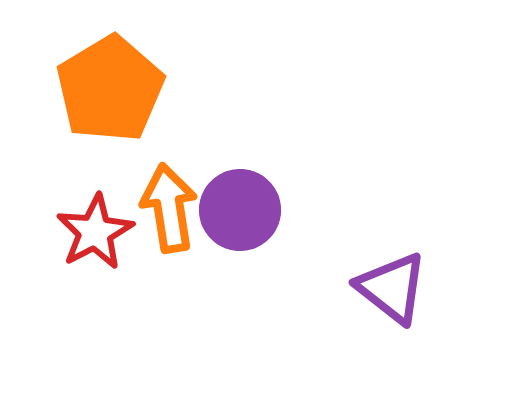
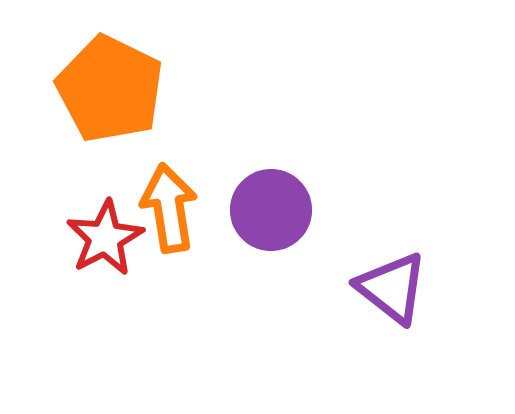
orange pentagon: rotated 15 degrees counterclockwise
purple circle: moved 31 px right
red star: moved 10 px right, 6 px down
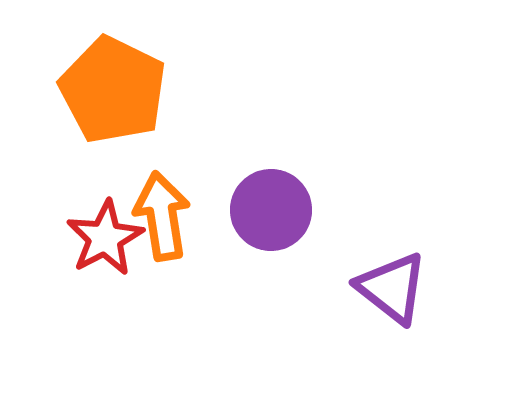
orange pentagon: moved 3 px right, 1 px down
orange arrow: moved 7 px left, 8 px down
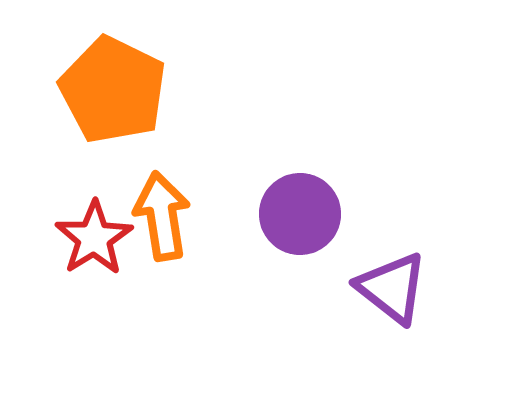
purple circle: moved 29 px right, 4 px down
red star: moved 11 px left; rotated 4 degrees counterclockwise
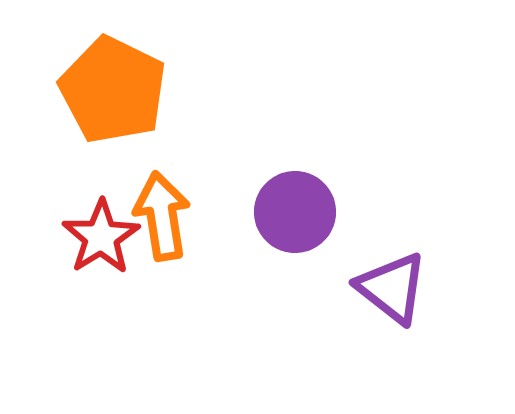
purple circle: moved 5 px left, 2 px up
red star: moved 7 px right, 1 px up
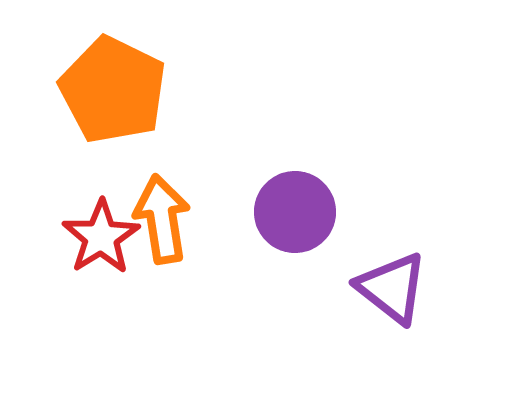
orange arrow: moved 3 px down
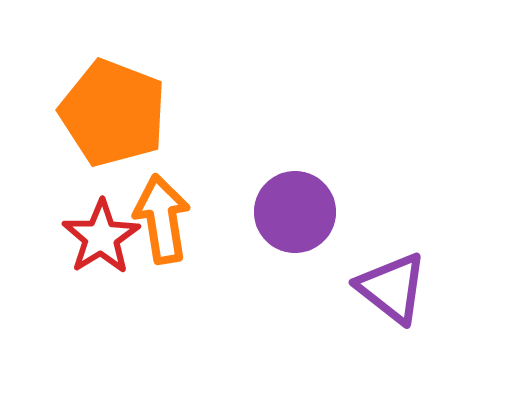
orange pentagon: moved 23 px down; rotated 5 degrees counterclockwise
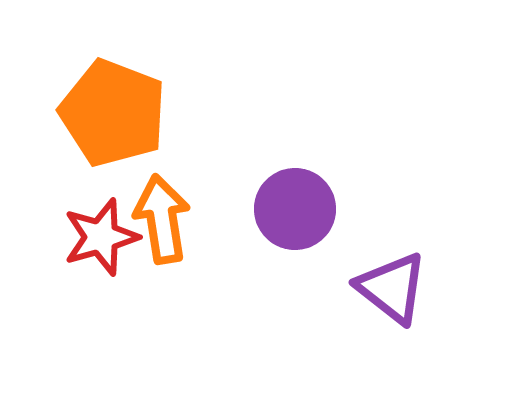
purple circle: moved 3 px up
red star: rotated 16 degrees clockwise
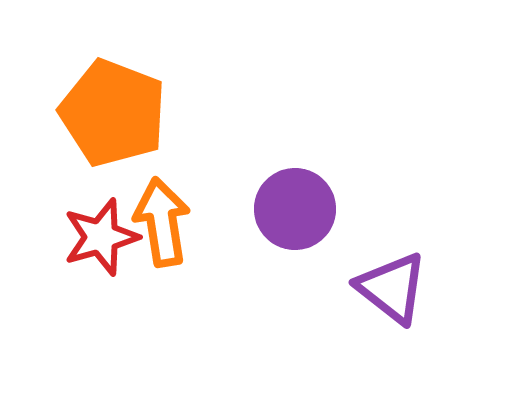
orange arrow: moved 3 px down
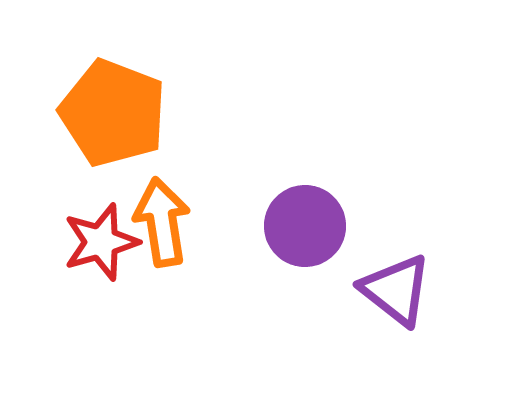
purple circle: moved 10 px right, 17 px down
red star: moved 5 px down
purple triangle: moved 4 px right, 2 px down
